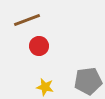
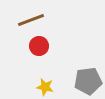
brown line: moved 4 px right
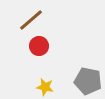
brown line: rotated 20 degrees counterclockwise
gray pentagon: rotated 20 degrees clockwise
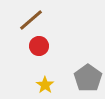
gray pentagon: moved 3 px up; rotated 24 degrees clockwise
yellow star: moved 2 px up; rotated 24 degrees clockwise
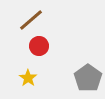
yellow star: moved 17 px left, 7 px up
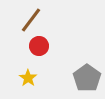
brown line: rotated 12 degrees counterclockwise
gray pentagon: moved 1 px left
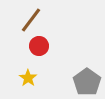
gray pentagon: moved 4 px down
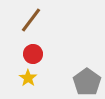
red circle: moved 6 px left, 8 px down
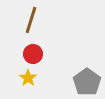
brown line: rotated 20 degrees counterclockwise
